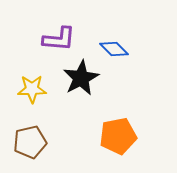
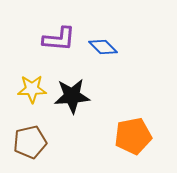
blue diamond: moved 11 px left, 2 px up
black star: moved 9 px left, 18 px down; rotated 24 degrees clockwise
orange pentagon: moved 15 px right
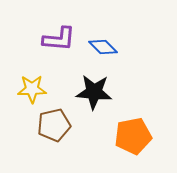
black star: moved 22 px right, 4 px up; rotated 9 degrees clockwise
brown pentagon: moved 24 px right, 17 px up
